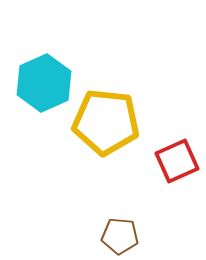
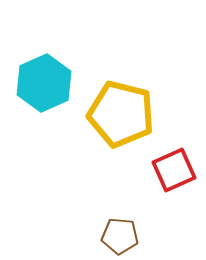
yellow pentagon: moved 15 px right, 8 px up; rotated 8 degrees clockwise
red square: moved 3 px left, 9 px down
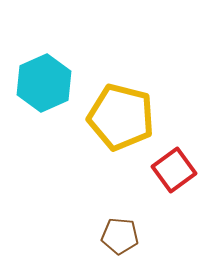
yellow pentagon: moved 3 px down
red square: rotated 12 degrees counterclockwise
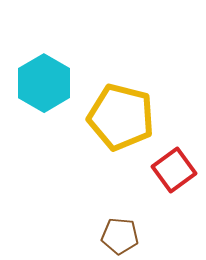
cyan hexagon: rotated 6 degrees counterclockwise
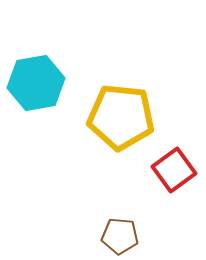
cyan hexagon: moved 8 px left; rotated 20 degrees clockwise
yellow pentagon: rotated 8 degrees counterclockwise
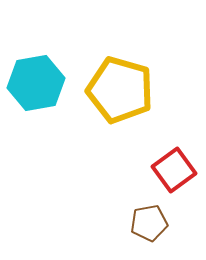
yellow pentagon: moved 1 px left, 27 px up; rotated 10 degrees clockwise
brown pentagon: moved 29 px right, 13 px up; rotated 15 degrees counterclockwise
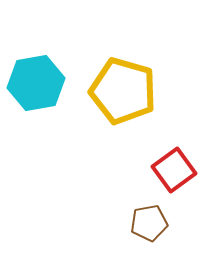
yellow pentagon: moved 3 px right, 1 px down
